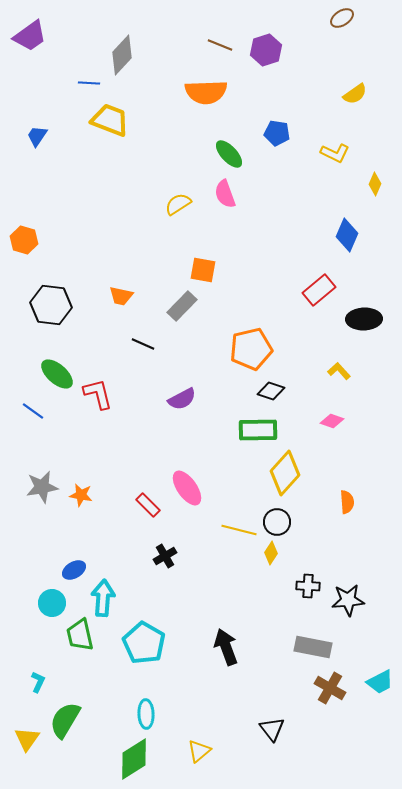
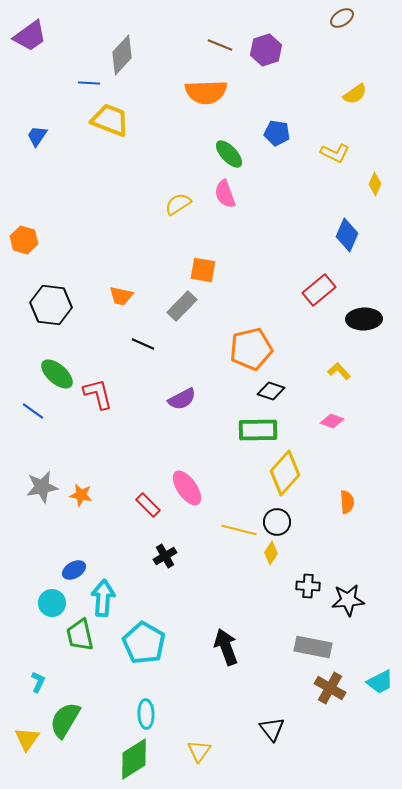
yellow triangle at (199, 751): rotated 15 degrees counterclockwise
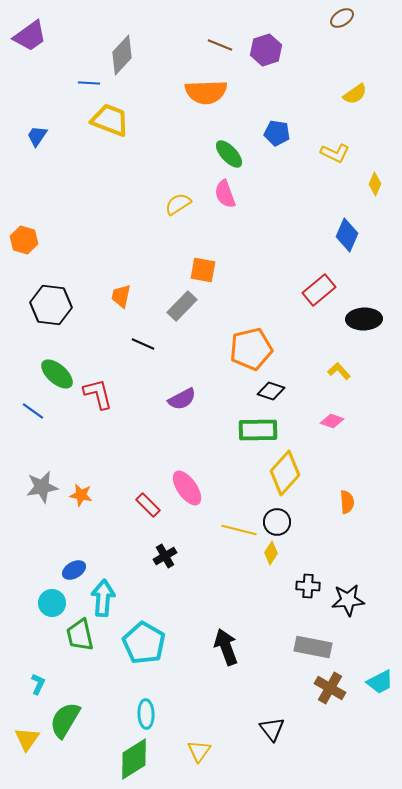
orange trapezoid at (121, 296): rotated 90 degrees clockwise
cyan L-shape at (38, 682): moved 2 px down
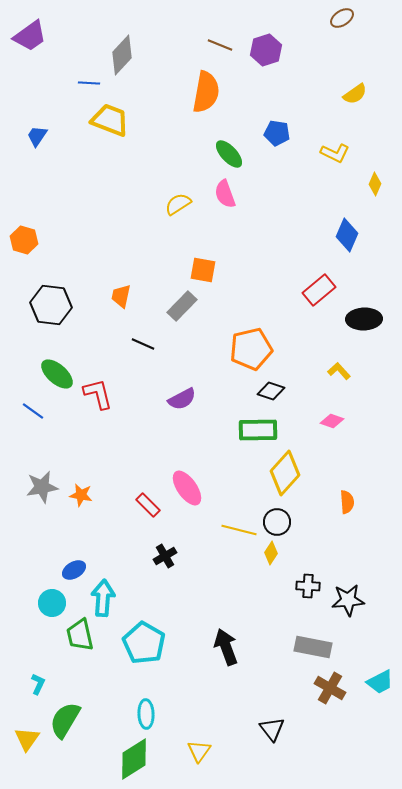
orange semicircle at (206, 92): rotated 78 degrees counterclockwise
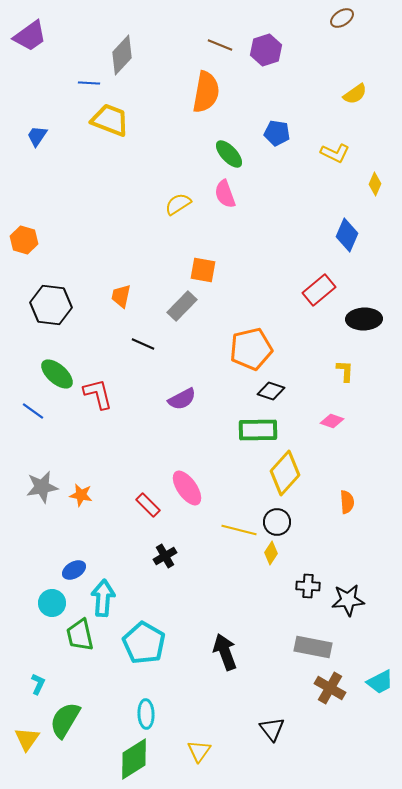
yellow L-shape at (339, 371): moved 6 px right; rotated 45 degrees clockwise
black arrow at (226, 647): moved 1 px left, 5 px down
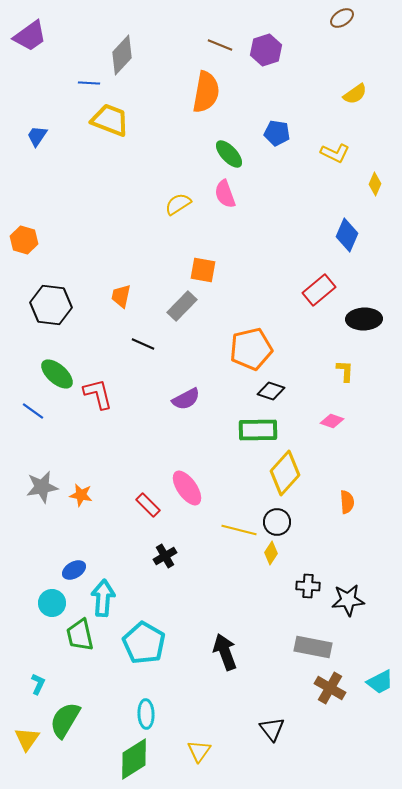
purple semicircle at (182, 399): moved 4 px right
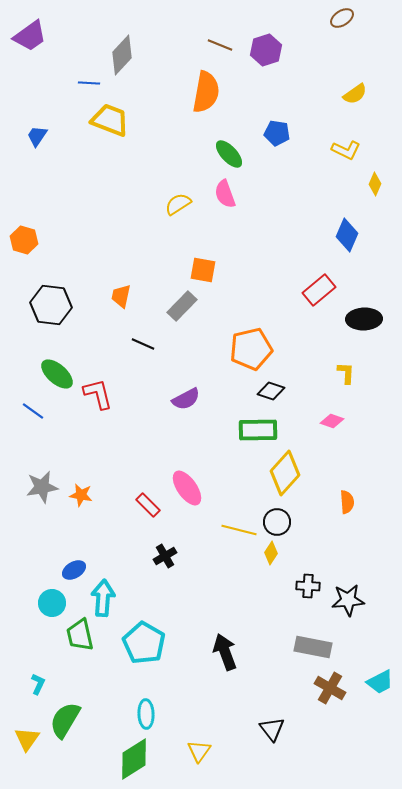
yellow L-shape at (335, 153): moved 11 px right, 3 px up
yellow L-shape at (345, 371): moved 1 px right, 2 px down
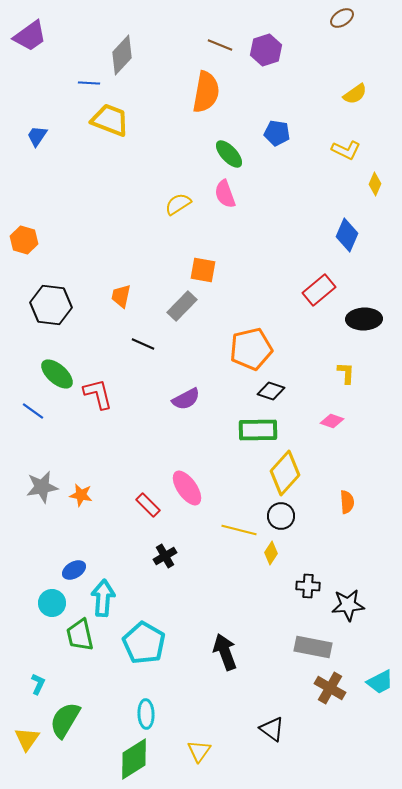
black circle at (277, 522): moved 4 px right, 6 px up
black star at (348, 600): moved 5 px down
black triangle at (272, 729): rotated 16 degrees counterclockwise
